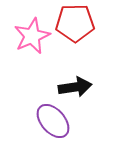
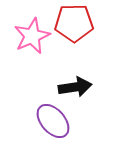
red pentagon: moved 1 px left
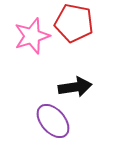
red pentagon: rotated 12 degrees clockwise
pink star: rotated 6 degrees clockwise
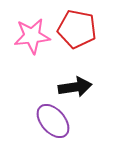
red pentagon: moved 3 px right, 6 px down
pink star: rotated 12 degrees clockwise
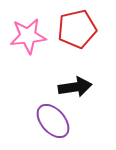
red pentagon: rotated 24 degrees counterclockwise
pink star: moved 4 px left
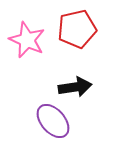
pink star: moved 1 px left, 4 px down; rotated 30 degrees clockwise
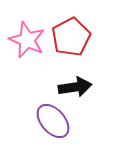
red pentagon: moved 6 px left, 8 px down; rotated 15 degrees counterclockwise
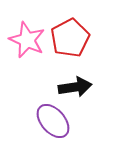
red pentagon: moved 1 px left, 1 px down
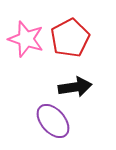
pink star: moved 1 px left, 1 px up; rotated 6 degrees counterclockwise
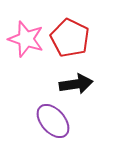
red pentagon: rotated 18 degrees counterclockwise
black arrow: moved 1 px right, 3 px up
